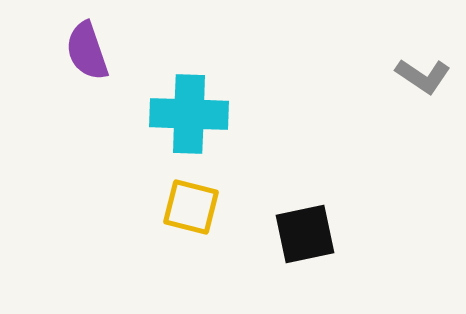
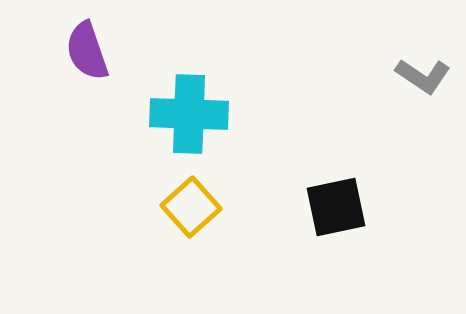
yellow square: rotated 34 degrees clockwise
black square: moved 31 px right, 27 px up
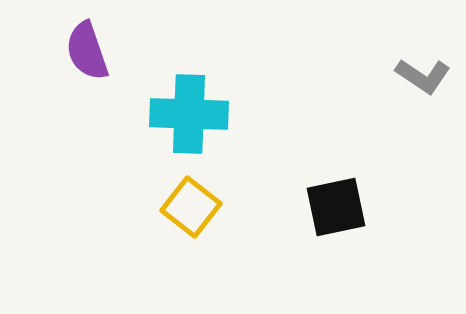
yellow square: rotated 10 degrees counterclockwise
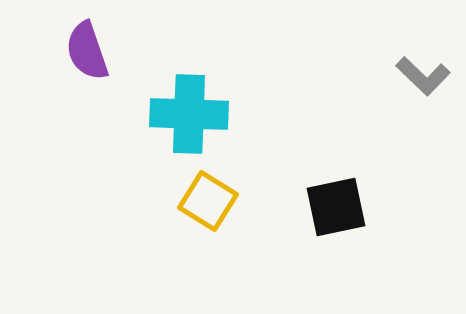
gray L-shape: rotated 10 degrees clockwise
yellow square: moved 17 px right, 6 px up; rotated 6 degrees counterclockwise
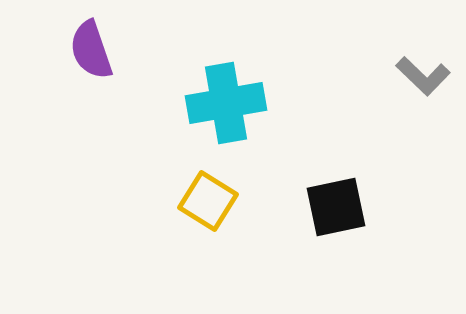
purple semicircle: moved 4 px right, 1 px up
cyan cross: moved 37 px right, 11 px up; rotated 12 degrees counterclockwise
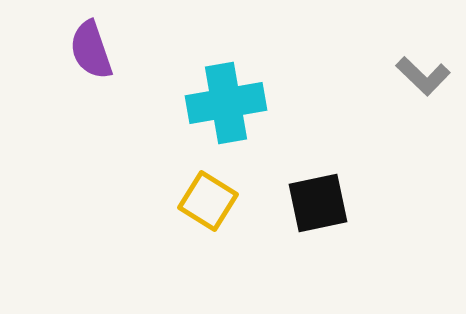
black square: moved 18 px left, 4 px up
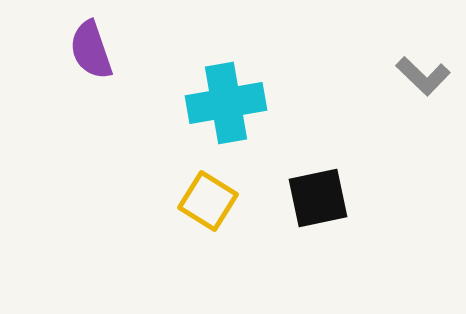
black square: moved 5 px up
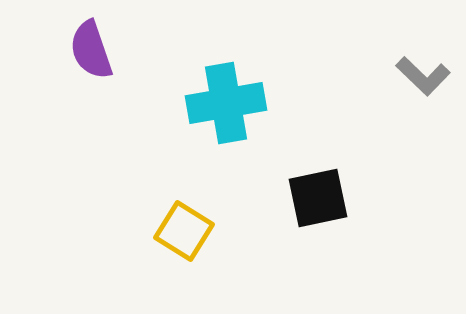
yellow square: moved 24 px left, 30 px down
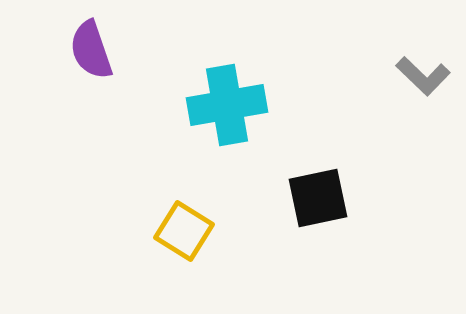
cyan cross: moved 1 px right, 2 px down
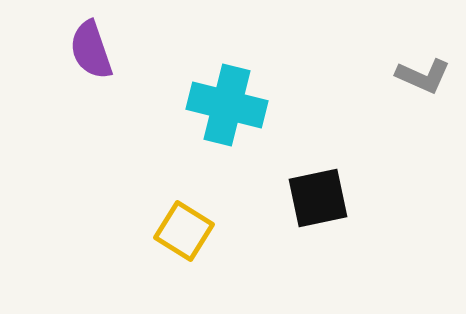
gray L-shape: rotated 20 degrees counterclockwise
cyan cross: rotated 24 degrees clockwise
